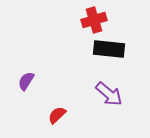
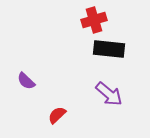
purple semicircle: rotated 78 degrees counterclockwise
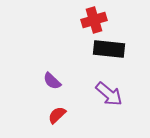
purple semicircle: moved 26 px right
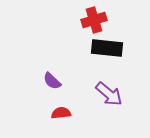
black rectangle: moved 2 px left, 1 px up
red semicircle: moved 4 px right, 2 px up; rotated 36 degrees clockwise
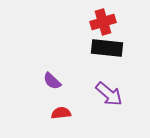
red cross: moved 9 px right, 2 px down
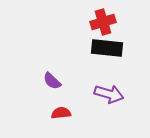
purple arrow: rotated 24 degrees counterclockwise
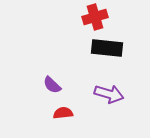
red cross: moved 8 px left, 5 px up
purple semicircle: moved 4 px down
red semicircle: moved 2 px right
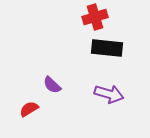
red semicircle: moved 34 px left, 4 px up; rotated 24 degrees counterclockwise
